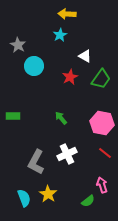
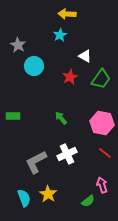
gray L-shape: rotated 35 degrees clockwise
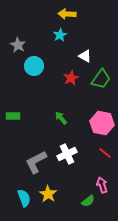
red star: moved 1 px right, 1 px down
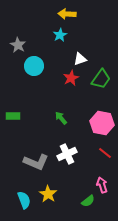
white triangle: moved 5 px left, 3 px down; rotated 48 degrees counterclockwise
gray L-shape: rotated 130 degrees counterclockwise
cyan semicircle: moved 2 px down
